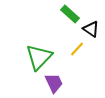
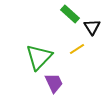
black triangle: moved 1 px right, 2 px up; rotated 24 degrees clockwise
yellow line: rotated 14 degrees clockwise
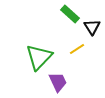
purple trapezoid: moved 4 px right, 1 px up
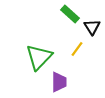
yellow line: rotated 21 degrees counterclockwise
purple trapezoid: moved 1 px right; rotated 25 degrees clockwise
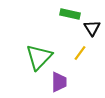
green rectangle: rotated 30 degrees counterclockwise
black triangle: moved 1 px down
yellow line: moved 3 px right, 4 px down
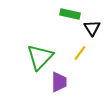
green triangle: moved 1 px right
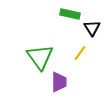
green triangle: rotated 20 degrees counterclockwise
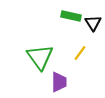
green rectangle: moved 1 px right, 2 px down
black triangle: moved 1 px right, 5 px up
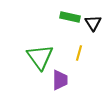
green rectangle: moved 1 px left, 1 px down
yellow line: moved 1 px left; rotated 21 degrees counterclockwise
purple trapezoid: moved 1 px right, 2 px up
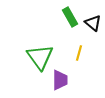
green rectangle: rotated 48 degrees clockwise
black triangle: rotated 18 degrees counterclockwise
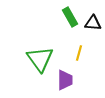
black triangle: rotated 36 degrees counterclockwise
green triangle: moved 2 px down
purple trapezoid: moved 5 px right
